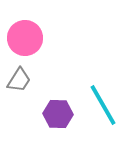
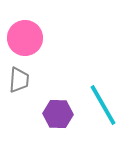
gray trapezoid: rotated 28 degrees counterclockwise
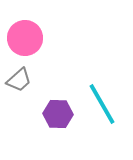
gray trapezoid: rotated 44 degrees clockwise
cyan line: moved 1 px left, 1 px up
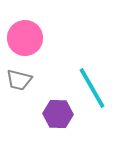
gray trapezoid: rotated 56 degrees clockwise
cyan line: moved 10 px left, 16 px up
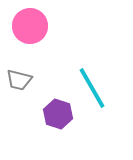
pink circle: moved 5 px right, 12 px up
purple hexagon: rotated 16 degrees clockwise
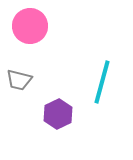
cyan line: moved 10 px right, 6 px up; rotated 45 degrees clockwise
purple hexagon: rotated 16 degrees clockwise
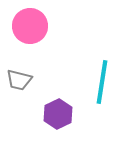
cyan line: rotated 6 degrees counterclockwise
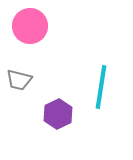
cyan line: moved 1 px left, 5 px down
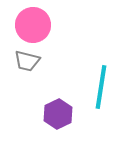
pink circle: moved 3 px right, 1 px up
gray trapezoid: moved 8 px right, 19 px up
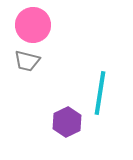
cyan line: moved 1 px left, 6 px down
purple hexagon: moved 9 px right, 8 px down
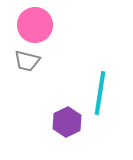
pink circle: moved 2 px right
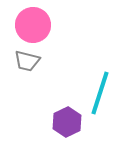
pink circle: moved 2 px left
cyan line: rotated 9 degrees clockwise
